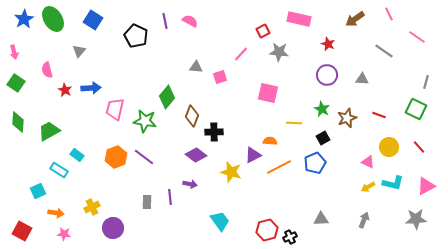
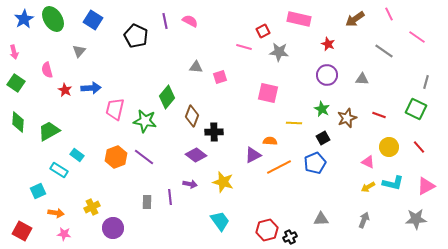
pink line at (241, 54): moved 3 px right, 7 px up; rotated 63 degrees clockwise
yellow star at (231, 172): moved 8 px left, 10 px down
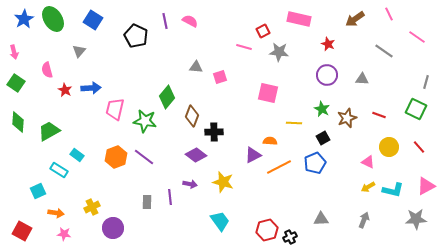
cyan L-shape at (393, 183): moved 7 px down
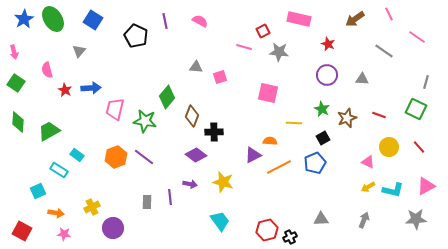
pink semicircle at (190, 21): moved 10 px right
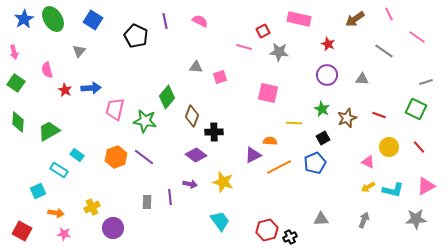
gray line at (426, 82): rotated 56 degrees clockwise
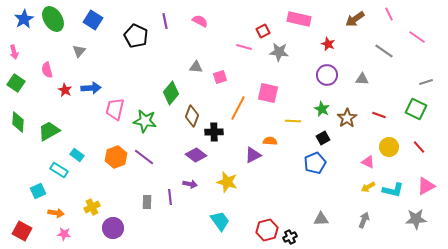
green diamond at (167, 97): moved 4 px right, 4 px up
brown star at (347, 118): rotated 12 degrees counterclockwise
yellow line at (294, 123): moved 1 px left, 2 px up
orange line at (279, 167): moved 41 px left, 59 px up; rotated 35 degrees counterclockwise
yellow star at (223, 182): moved 4 px right
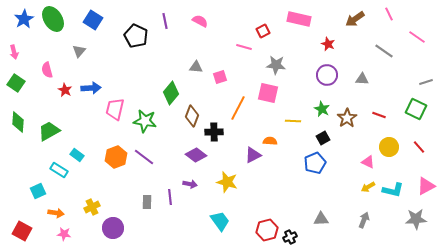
gray star at (279, 52): moved 3 px left, 13 px down
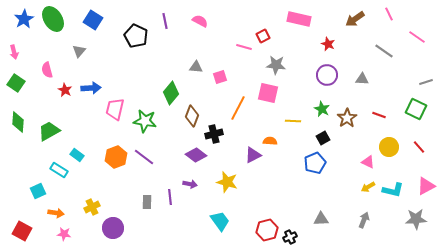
red square at (263, 31): moved 5 px down
black cross at (214, 132): moved 2 px down; rotated 12 degrees counterclockwise
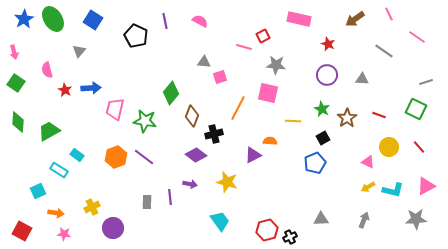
gray triangle at (196, 67): moved 8 px right, 5 px up
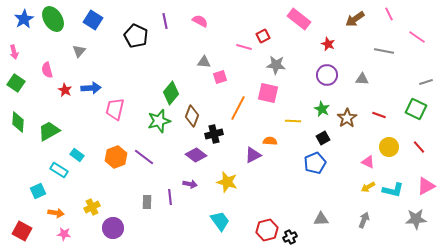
pink rectangle at (299, 19): rotated 25 degrees clockwise
gray line at (384, 51): rotated 24 degrees counterclockwise
green star at (145, 121): moved 14 px right; rotated 25 degrees counterclockwise
